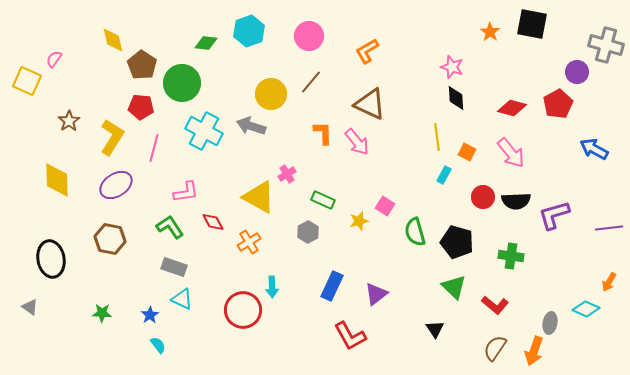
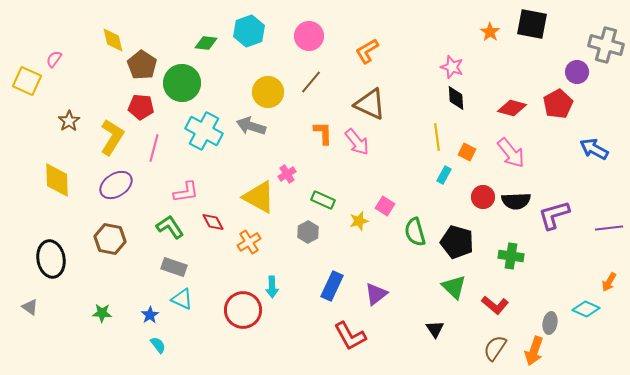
yellow circle at (271, 94): moved 3 px left, 2 px up
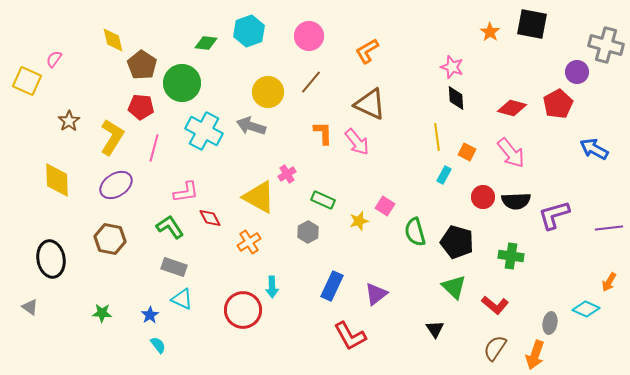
red diamond at (213, 222): moved 3 px left, 4 px up
orange arrow at (534, 351): moved 1 px right, 4 px down
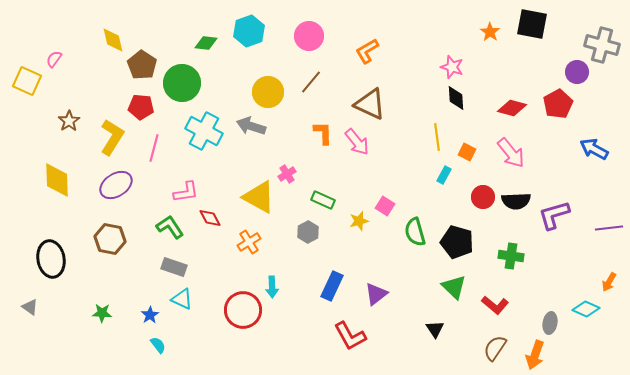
gray cross at (606, 45): moved 4 px left
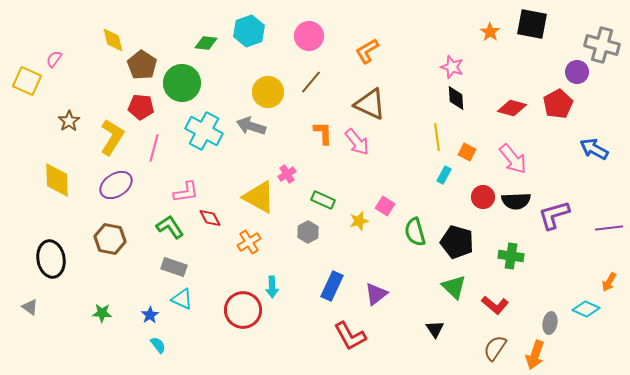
pink arrow at (511, 153): moved 2 px right, 6 px down
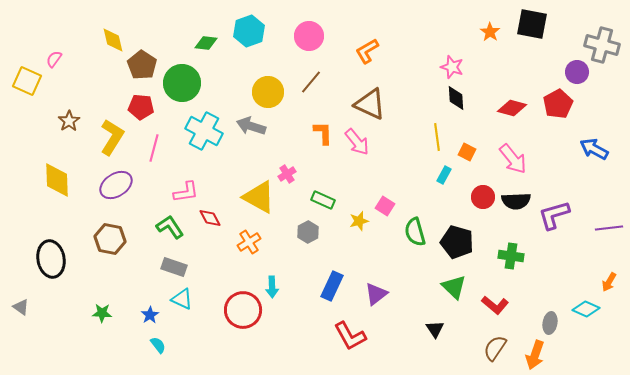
gray triangle at (30, 307): moved 9 px left
